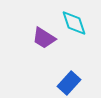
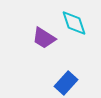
blue rectangle: moved 3 px left
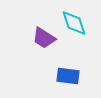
blue rectangle: moved 2 px right, 7 px up; rotated 55 degrees clockwise
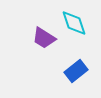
blue rectangle: moved 8 px right, 5 px up; rotated 45 degrees counterclockwise
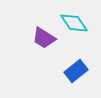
cyan diamond: rotated 16 degrees counterclockwise
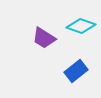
cyan diamond: moved 7 px right, 3 px down; rotated 36 degrees counterclockwise
